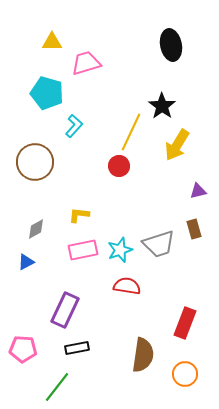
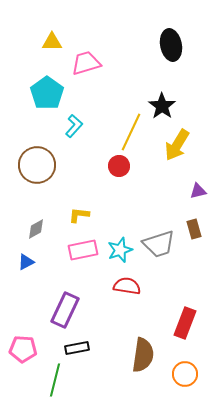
cyan pentagon: rotated 20 degrees clockwise
brown circle: moved 2 px right, 3 px down
green line: moved 2 px left, 7 px up; rotated 24 degrees counterclockwise
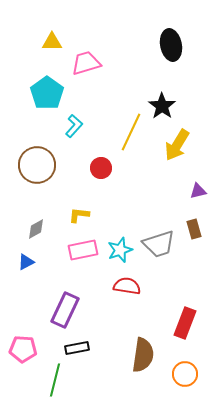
red circle: moved 18 px left, 2 px down
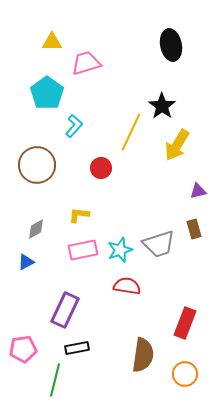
pink pentagon: rotated 12 degrees counterclockwise
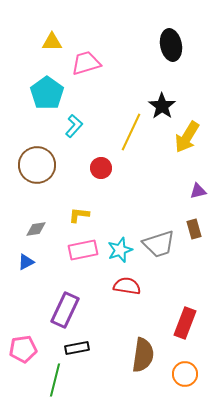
yellow arrow: moved 10 px right, 8 px up
gray diamond: rotated 20 degrees clockwise
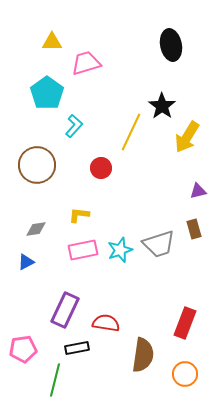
red semicircle: moved 21 px left, 37 px down
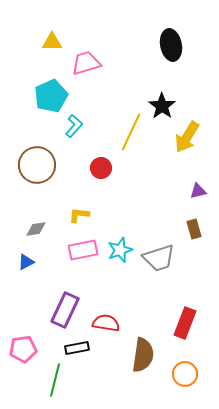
cyan pentagon: moved 4 px right, 3 px down; rotated 12 degrees clockwise
gray trapezoid: moved 14 px down
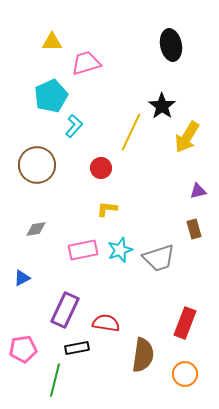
yellow L-shape: moved 28 px right, 6 px up
blue triangle: moved 4 px left, 16 px down
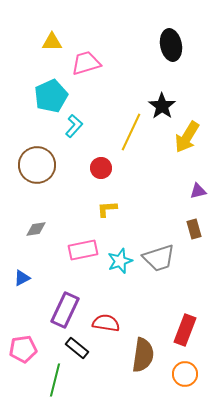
yellow L-shape: rotated 10 degrees counterclockwise
cyan star: moved 11 px down
red rectangle: moved 7 px down
black rectangle: rotated 50 degrees clockwise
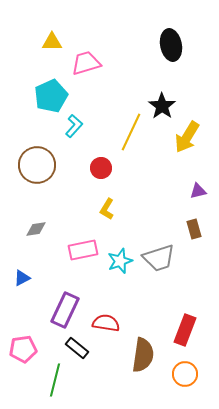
yellow L-shape: rotated 55 degrees counterclockwise
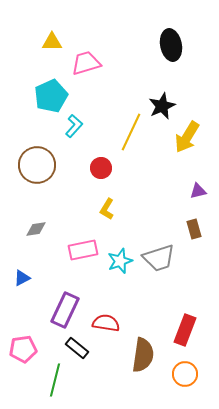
black star: rotated 12 degrees clockwise
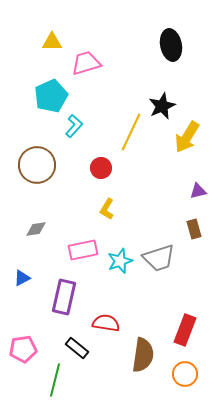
purple rectangle: moved 1 px left, 13 px up; rotated 12 degrees counterclockwise
